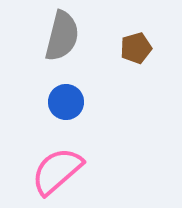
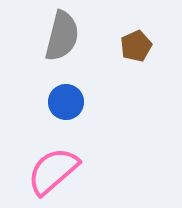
brown pentagon: moved 2 px up; rotated 8 degrees counterclockwise
pink semicircle: moved 4 px left
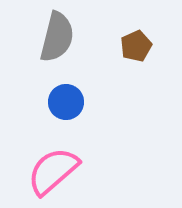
gray semicircle: moved 5 px left, 1 px down
